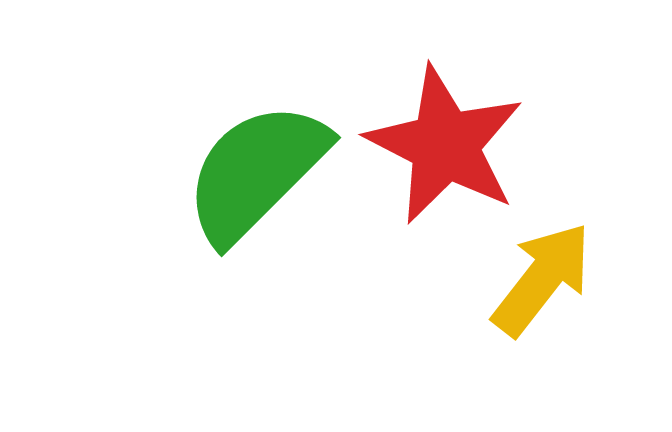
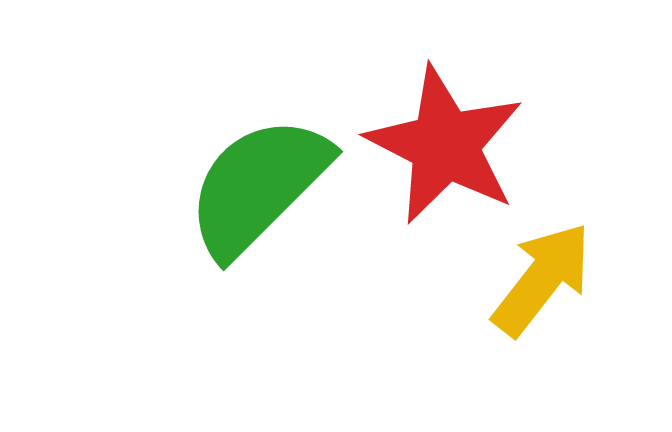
green semicircle: moved 2 px right, 14 px down
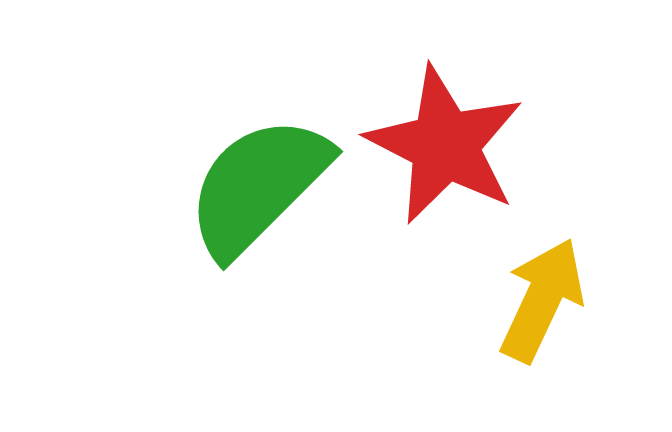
yellow arrow: moved 21 px down; rotated 13 degrees counterclockwise
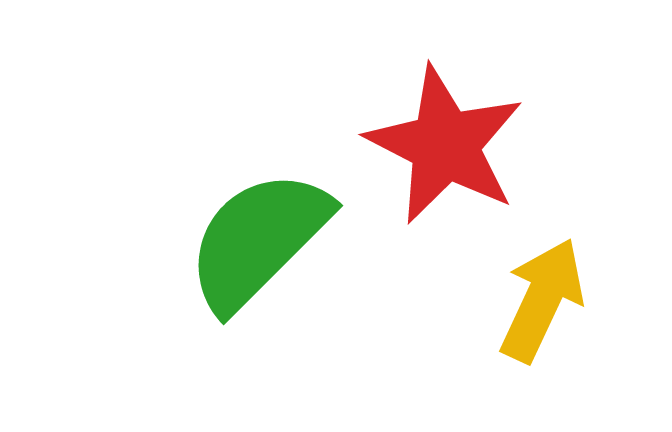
green semicircle: moved 54 px down
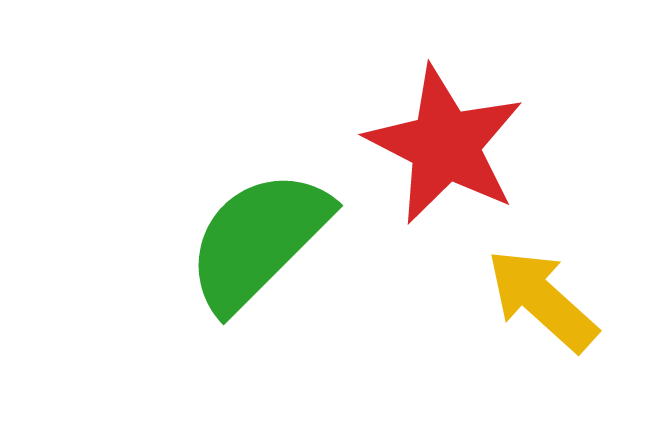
yellow arrow: rotated 73 degrees counterclockwise
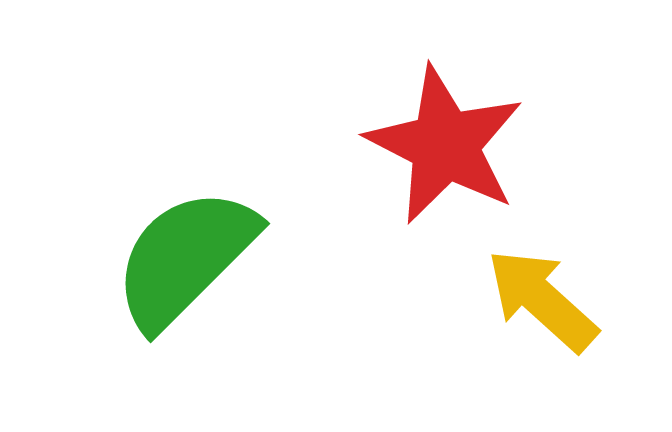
green semicircle: moved 73 px left, 18 px down
